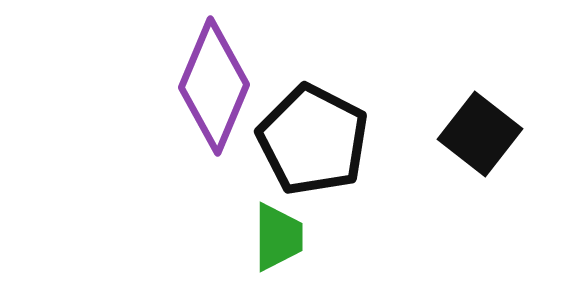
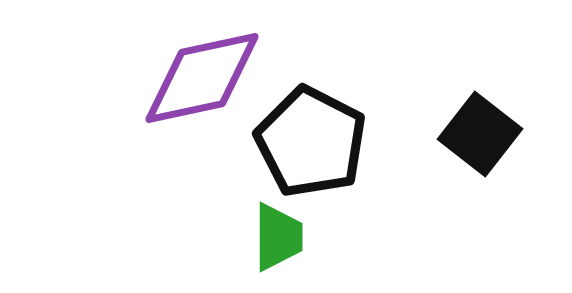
purple diamond: moved 12 px left, 8 px up; rotated 55 degrees clockwise
black pentagon: moved 2 px left, 2 px down
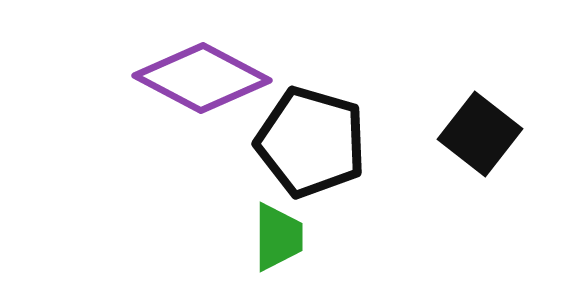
purple diamond: rotated 40 degrees clockwise
black pentagon: rotated 11 degrees counterclockwise
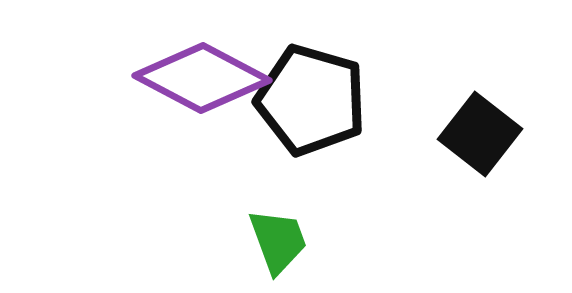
black pentagon: moved 42 px up
green trapezoid: moved 4 px down; rotated 20 degrees counterclockwise
